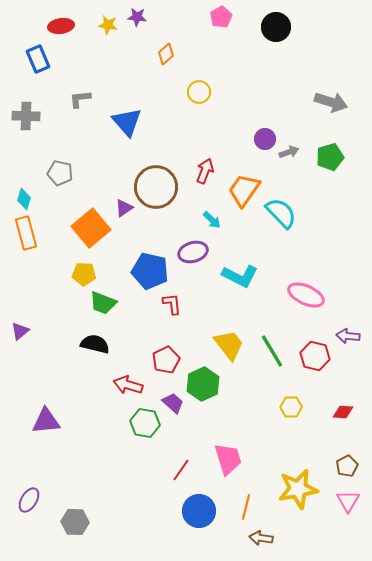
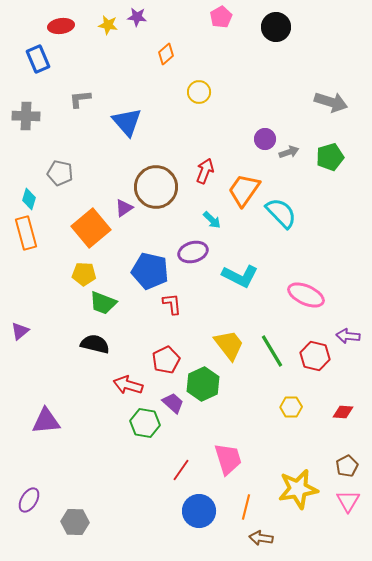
cyan diamond at (24, 199): moved 5 px right
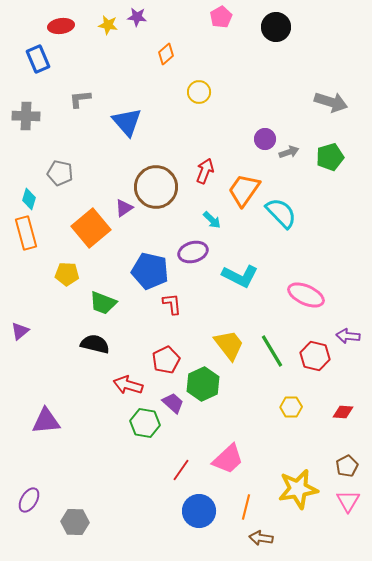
yellow pentagon at (84, 274): moved 17 px left
pink trapezoid at (228, 459): rotated 64 degrees clockwise
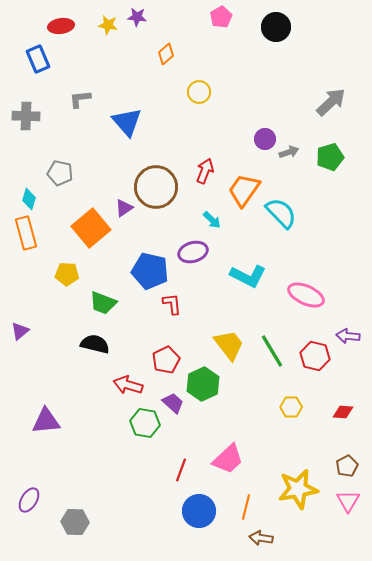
gray arrow at (331, 102): rotated 60 degrees counterclockwise
cyan L-shape at (240, 276): moved 8 px right
red line at (181, 470): rotated 15 degrees counterclockwise
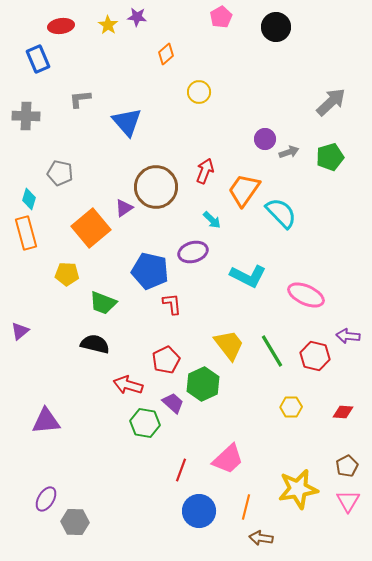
yellow star at (108, 25): rotated 24 degrees clockwise
purple ellipse at (29, 500): moved 17 px right, 1 px up
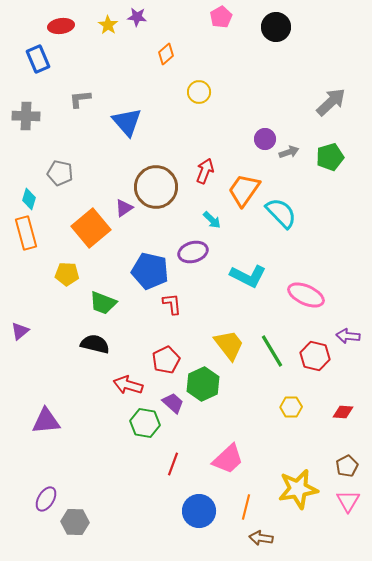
red line at (181, 470): moved 8 px left, 6 px up
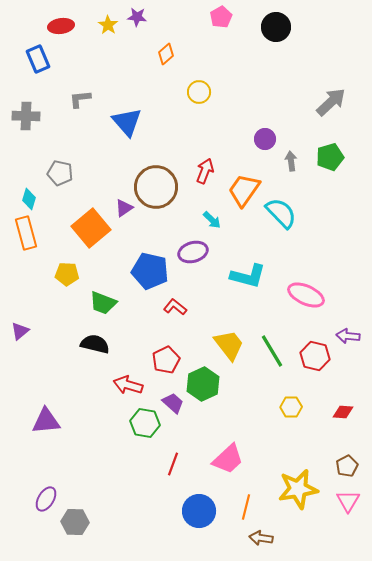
gray arrow at (289, 152): moved 2 px right, 9 px down; rotated 78 degrees counterclockwise
cyan L-shape at (248, 276): rotated 12 degrees counterclockwise
red L-shape at (172, 304): moved 3 px right, 3 px down; rotated 45 degrees counterclockwise
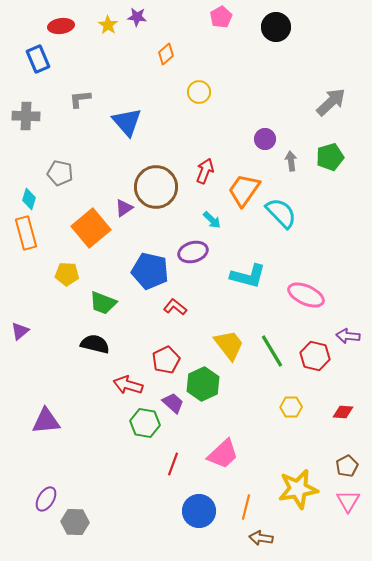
pink trapezoid at (228, 459): moved 5 px left, 5 px up
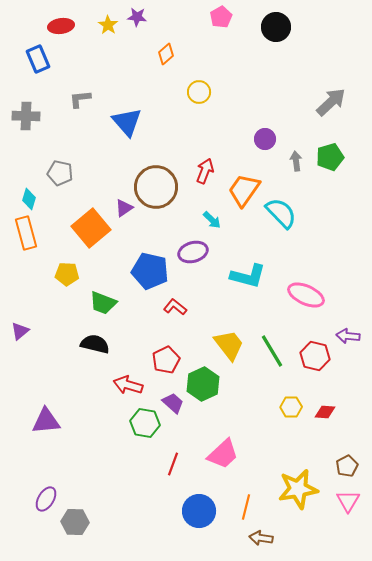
gray arrow at (291, 161): moved 5 px right
red diamond at (343, 412): moved 18 px left
